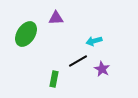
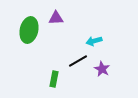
green ellipse: moved 3 px right, 4 px up; rotated 20 degrees counterclockwise
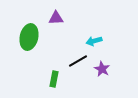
green ellipse: moved 7 px down
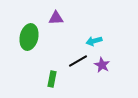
purple star: moved 4 px up
green rectangle: moved 2 px left
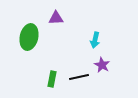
cyan arrow: moved 1 px right, 1 px up; rotated 63 degrees counterclockwise
black line: moved 1 px right, 16 px down; rotated 18 degrees clockwise
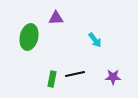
cyan arrow: rotated 49 degrees counterclockwise
purple star: moved 11 px right, 12 px down; rotated 28 degrees counterclockwise
black line: moved 4 px left, 3 px up
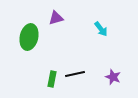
purple triangle: rotated 14 degrees counterclockwise
cyan arrow: moved 6 px right, 11 px up
purple star: rotated 21 degrees clockwise
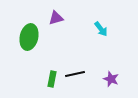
purple star: moved 2 px left, 2 px down
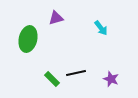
cyan arrow: moved 1 px up
green ellipse: moved 1 px left, 2 px down
black line: moved 1 px right, 1 px up
green rectangle: rotated 56 degrees counterclockwise
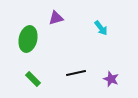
green rectangle: moved 19 px left
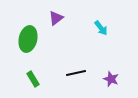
purple triangle: rotated 21 degrees counterclockwise
green rectangle: rotated 14 degrees clockwise
